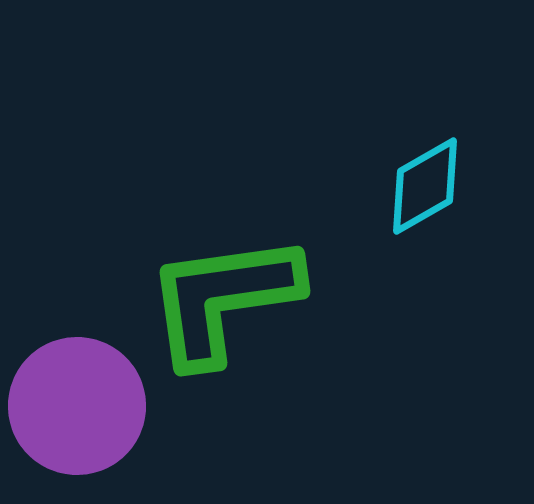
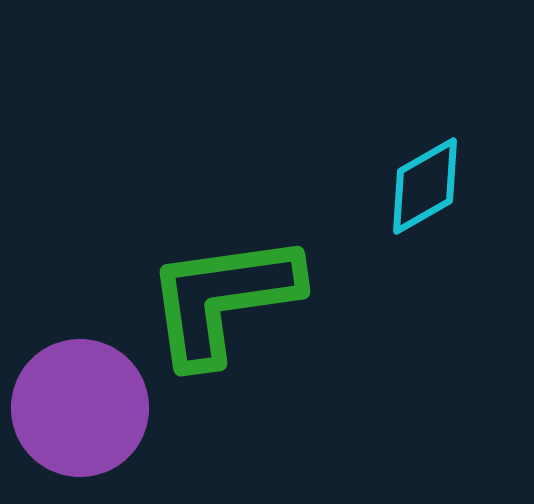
purple circle: moved 3 px right, 2 px down
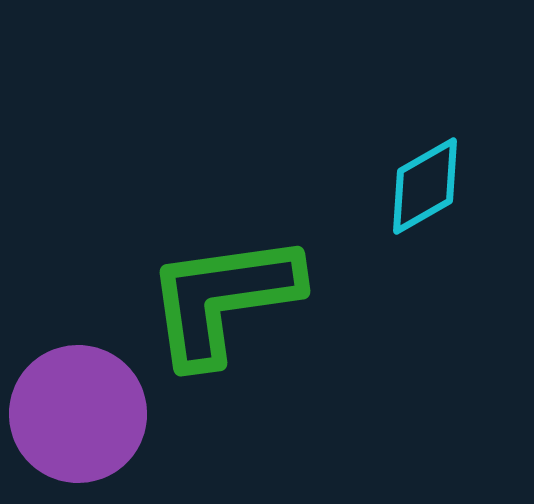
purple circle: moved 2 px left, 6 px down
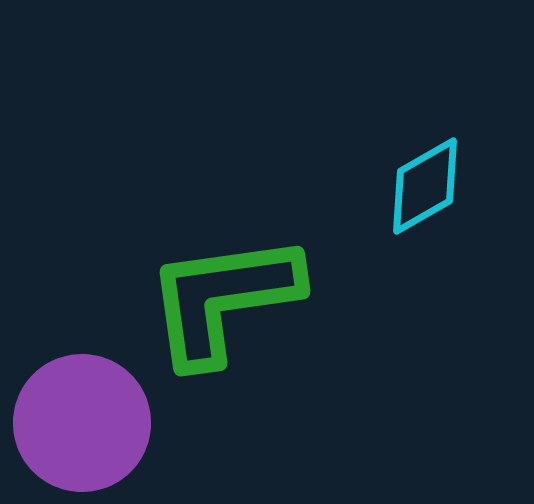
purple circle: moved 4 px right, 9 px down
